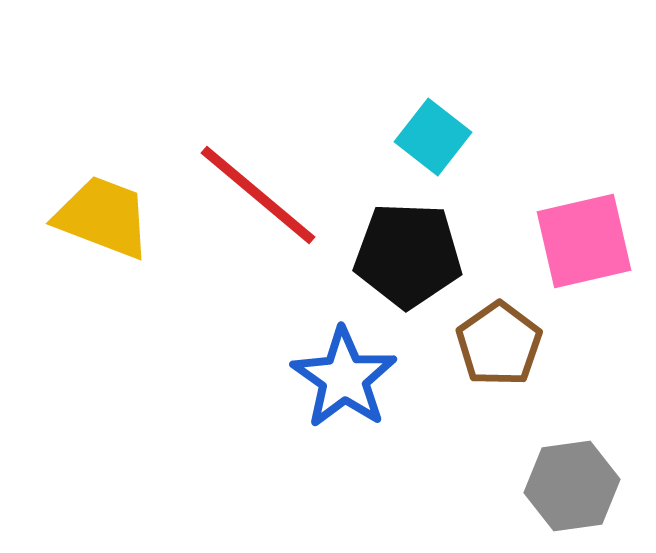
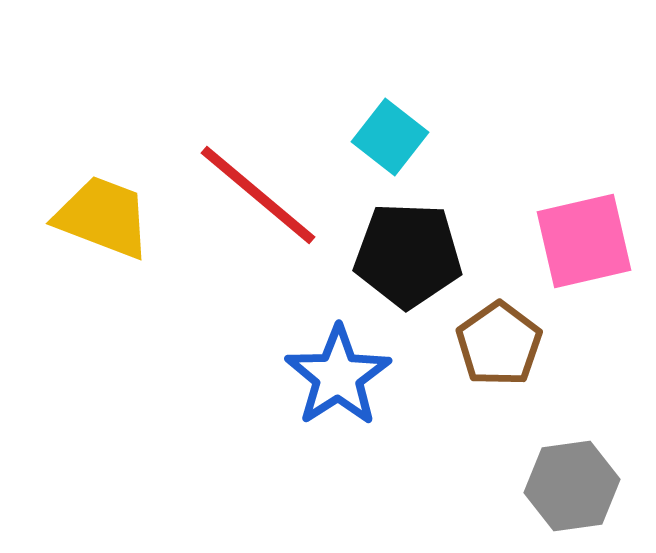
cyan square: moved 43 px left
blue star: moved 6 px left, 2 px up; rotated 4 degrees clockwise
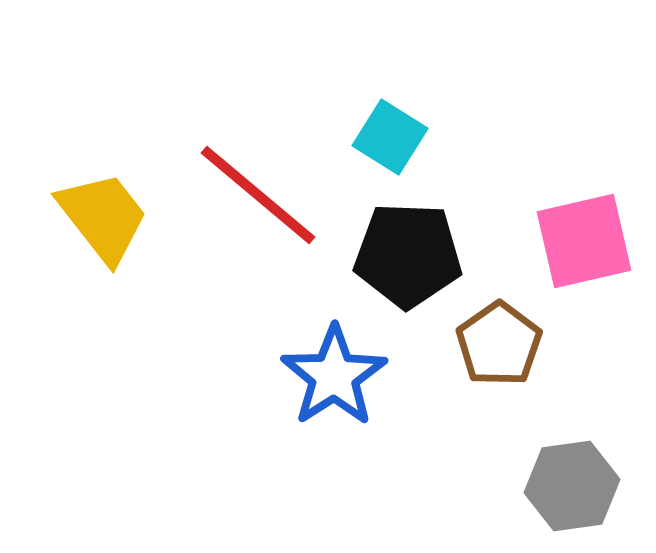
cyan square: rotated 6 degrees counterclockwise
yellow trapezoid: rotated 31 degrees clockwise
blue star: moved 4 px left
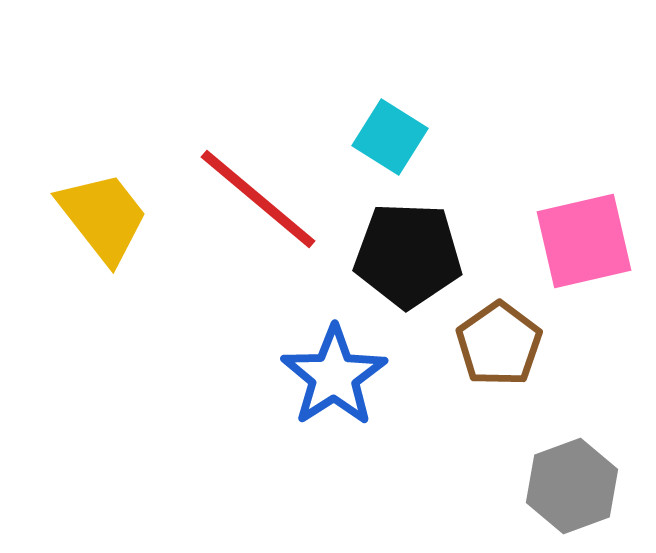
red line: moved 4 px down
gray hexagon: rotated 12 degrees counterclockwise
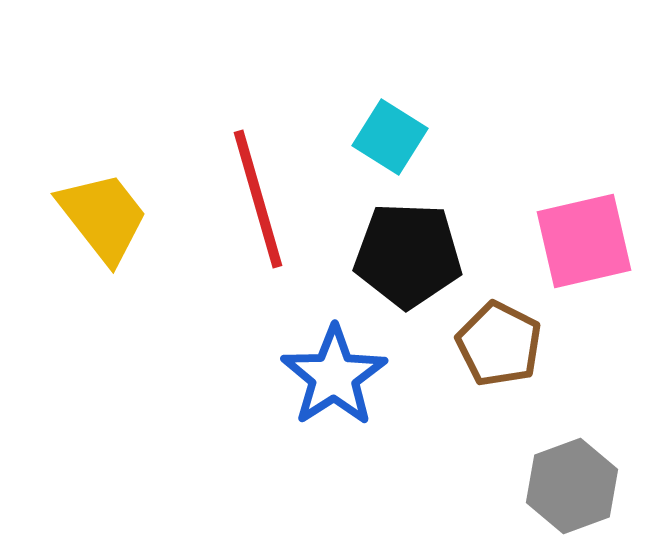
red line: rotated 34 degrees clockwise
brown pentagon: rotated 10 degrees counterclockwise
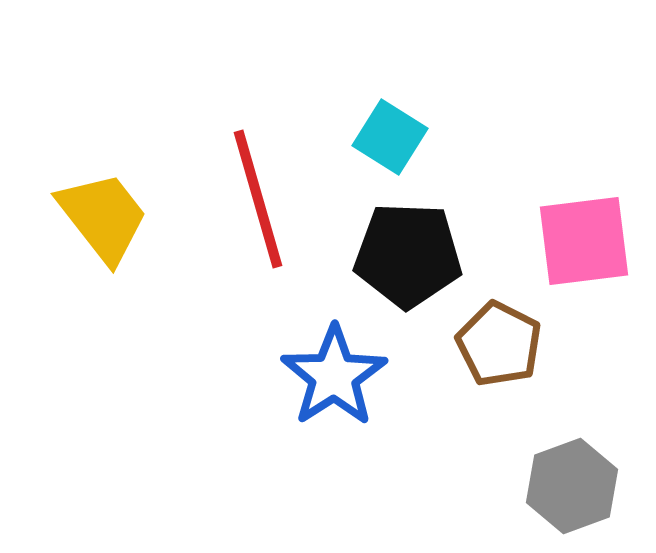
pink square: rotated 6 degrees clockwise
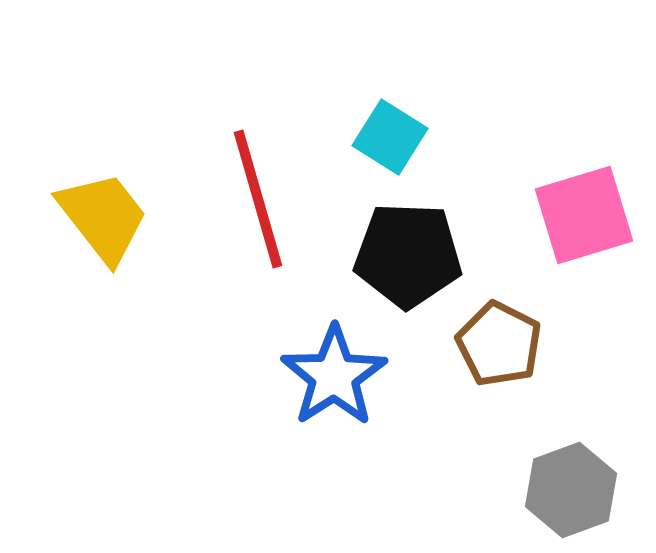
pink square: moved 26 px up; rotated 10 degrees counterclockwise
gray hexagon: moved 1 px left, 4 px down
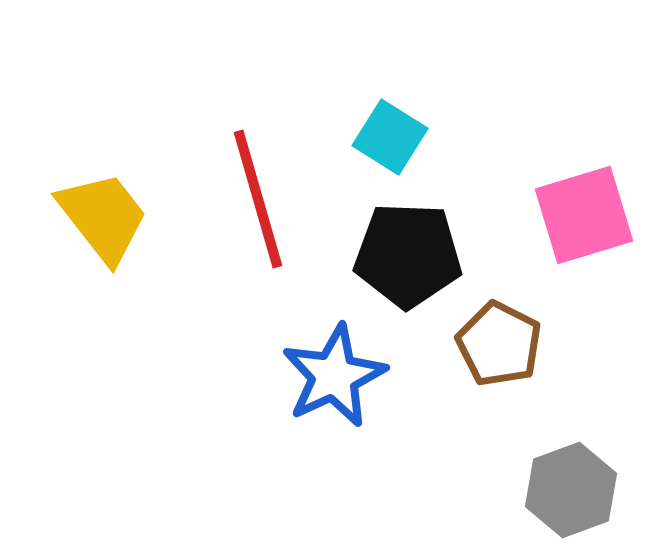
blue star: rotated 8 degrees clockwise
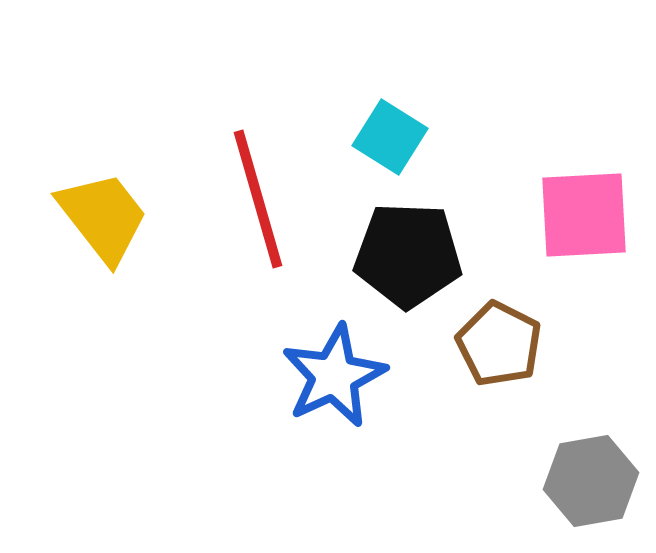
pink square: rotated 14 degrees clockwise
gray hexagon: moved 20 px right, 9 px up; rotated 10 degrees clockwise
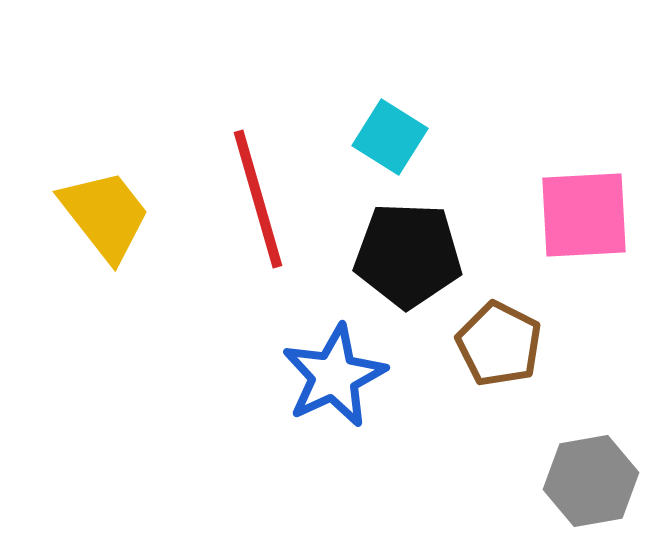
yellow trapezoid: moved 2 px right, 2 px up
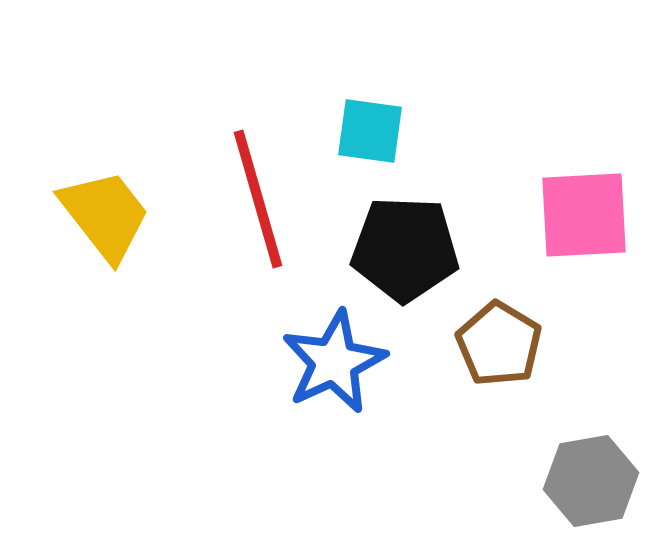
cyan square: moved 20 px left, 6 px up; rotated 24 degrees counterclockwise
black pentagon: moved 3 px left, 6 px up
brown pentagon: rotated 4 degrees clockwise
blue star: moved 14 px up
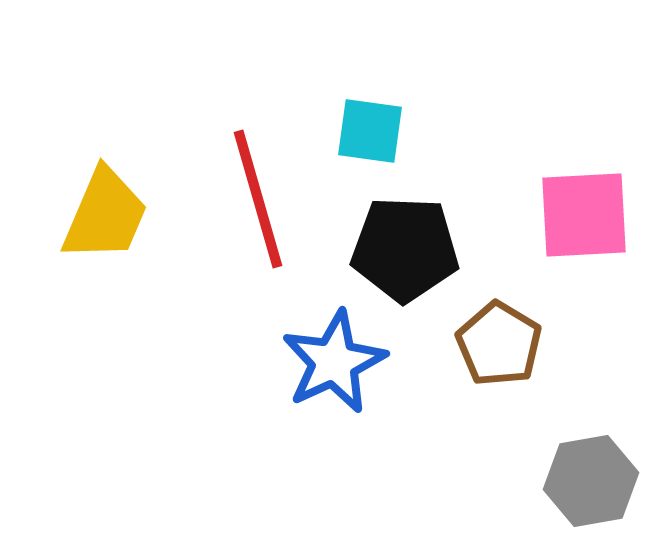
yellow trapezoid: rotated 61 degrees clockwise
